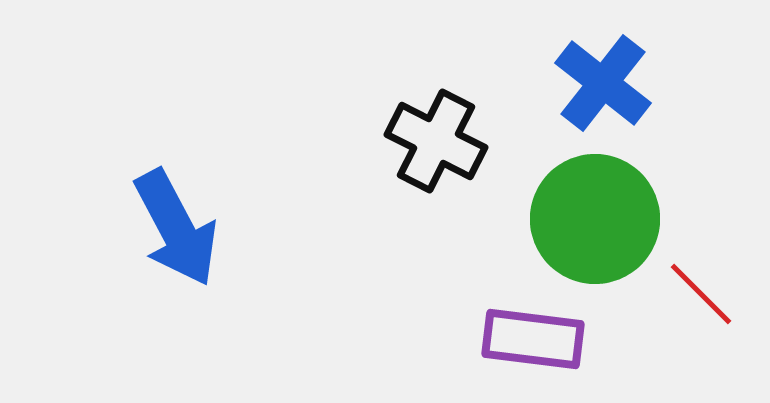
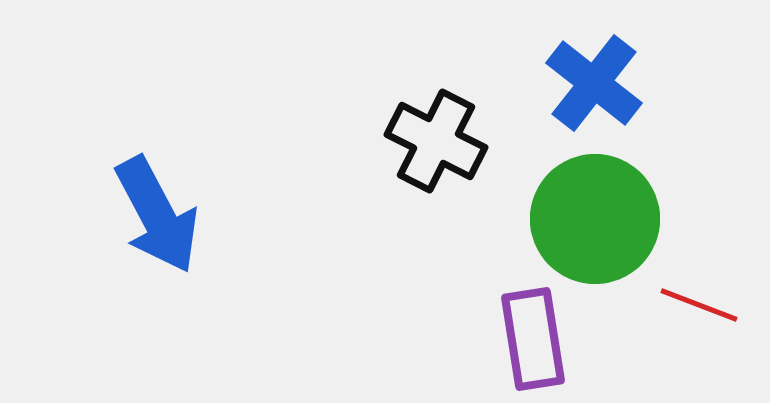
blue cross: moved 9 px left
blue arrow: moved 19 px left, 13 px up
red line: moved 2 px left, 11 px down; rotated 24 degrees counterclockwise
purple rectangle: rotated 74 degrees clockwise
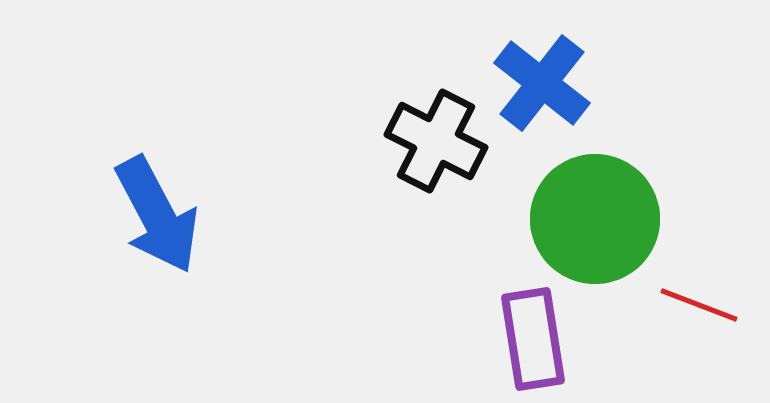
blue cross: moved 52 px left
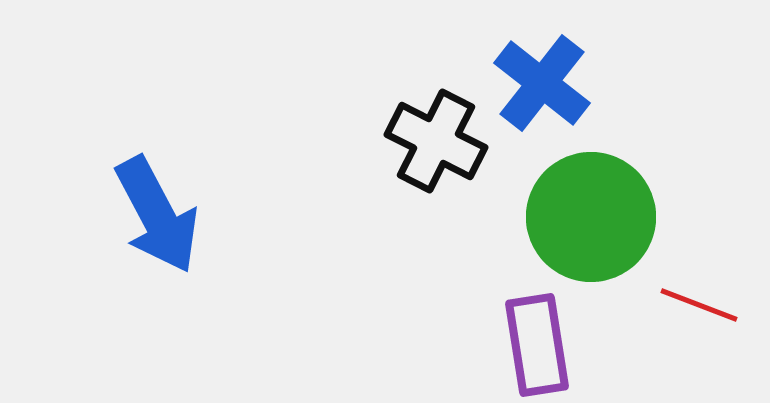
green circle: moved 4 px left, 2 px up
purple rectangle: moved 4 px right, 6 px down
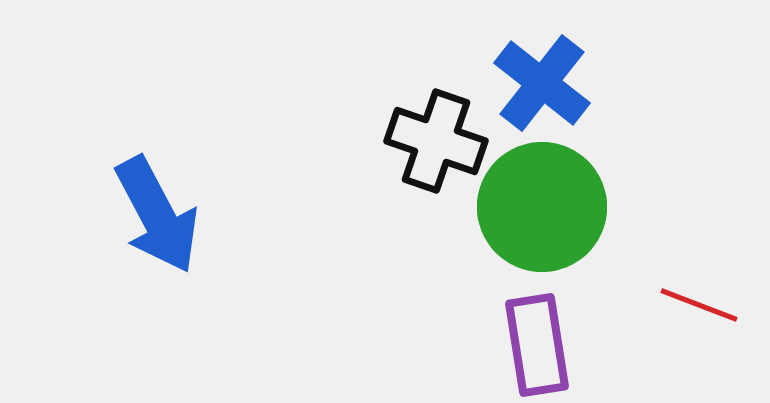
black cross: rotated 8 degrees counterclockwise
green circle: moved 49 px left, 10 px up
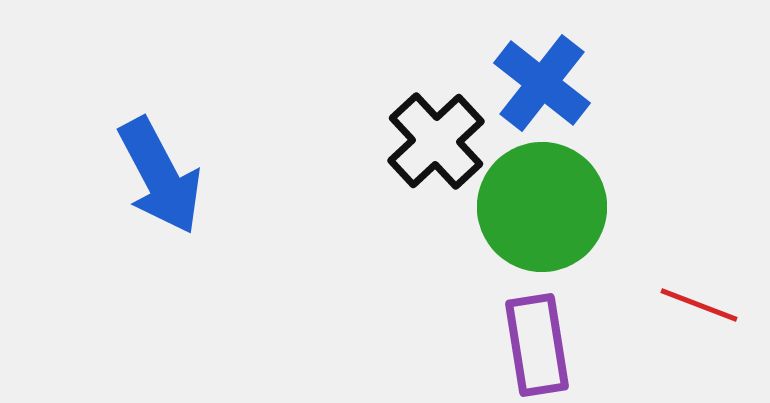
black cross: rotated 28 degrees clockwise
blue arrow: moved 3 px right, 39 px up
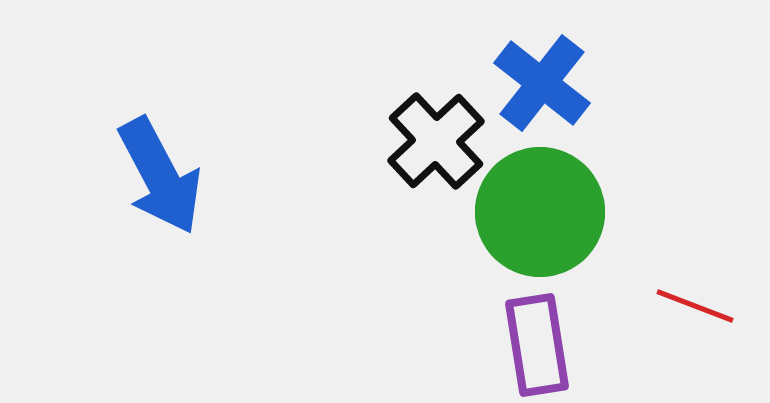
green circle: moved 2 px left, 5 px down
red line: moved 4 px left, 1 px down
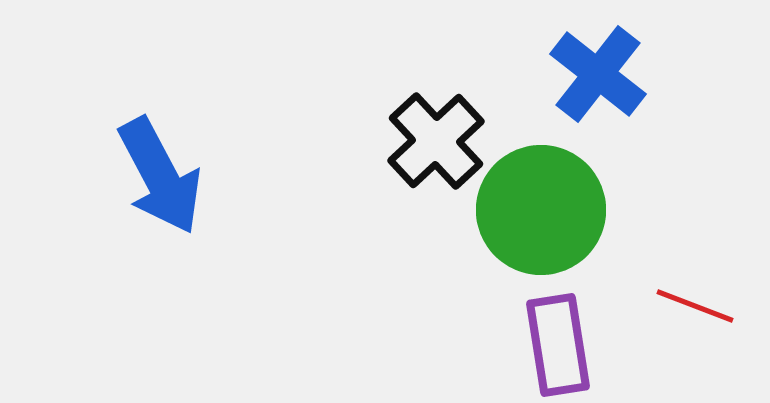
blue cross: moved 56 px right, 9 px up
green circle: moved 1 px right, 2 px up
purple rectangle: moved 21 px right
